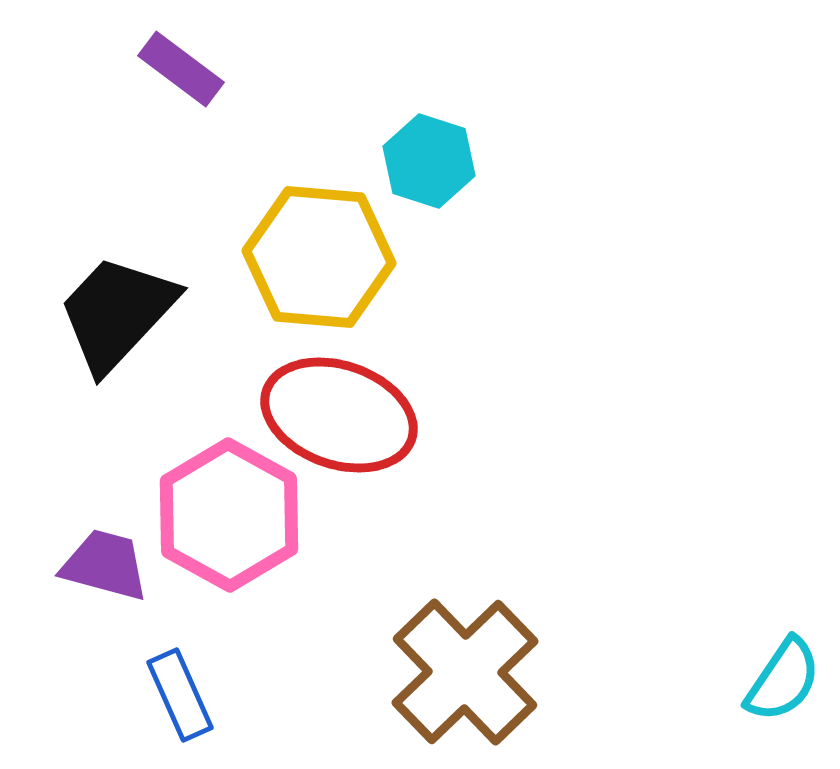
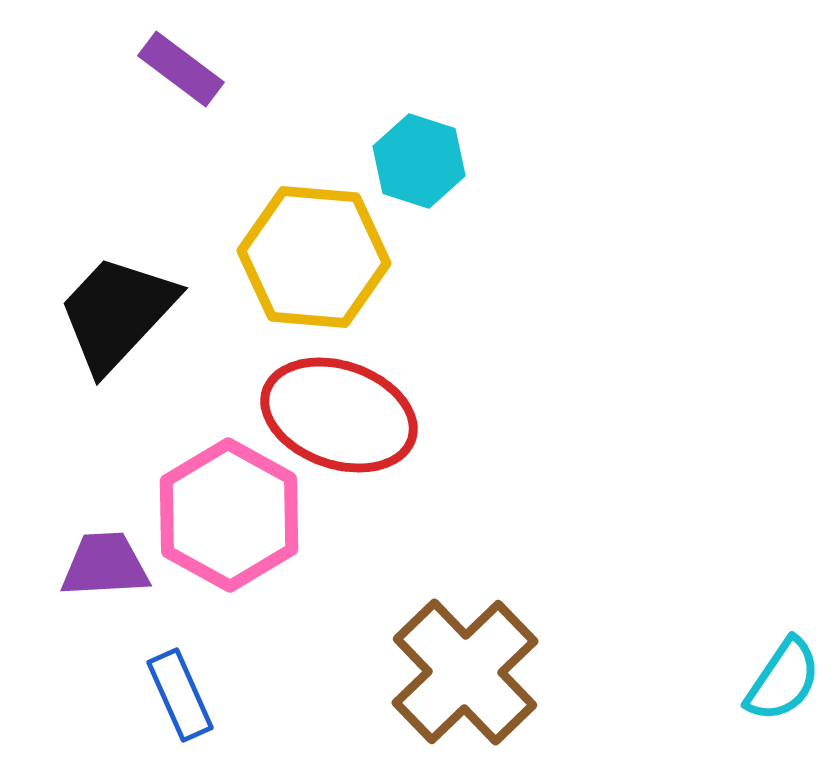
cyan hexagon: moved 10 px left
yellow hexagon: moved 5 px left
purple trapezoid: rotated 18 degrees counterclockwise
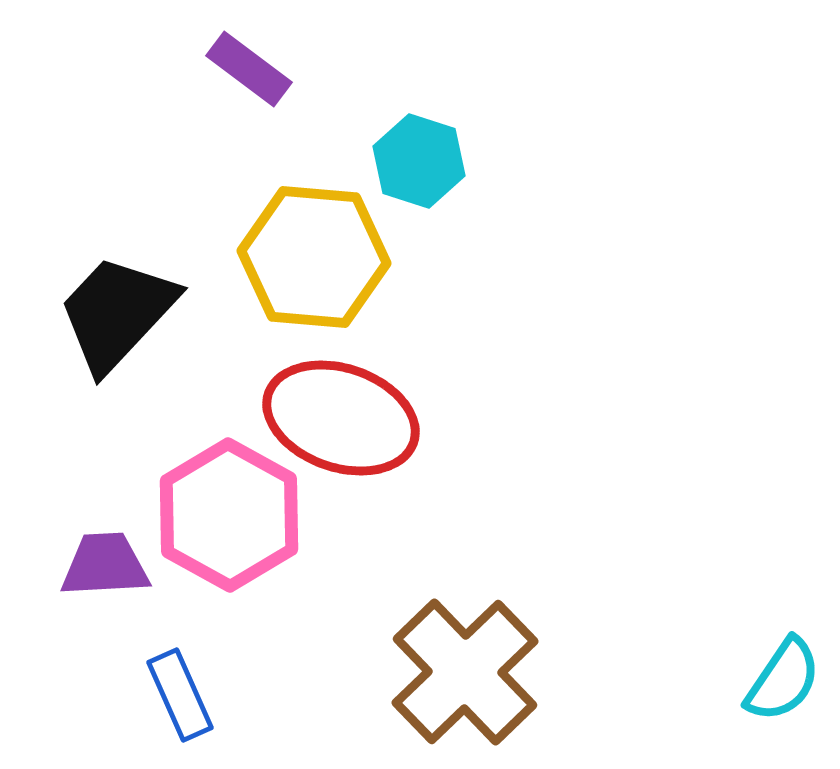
purple rectangle: moved 68 px right
red ellipse: moved 2 px right, 3 px down
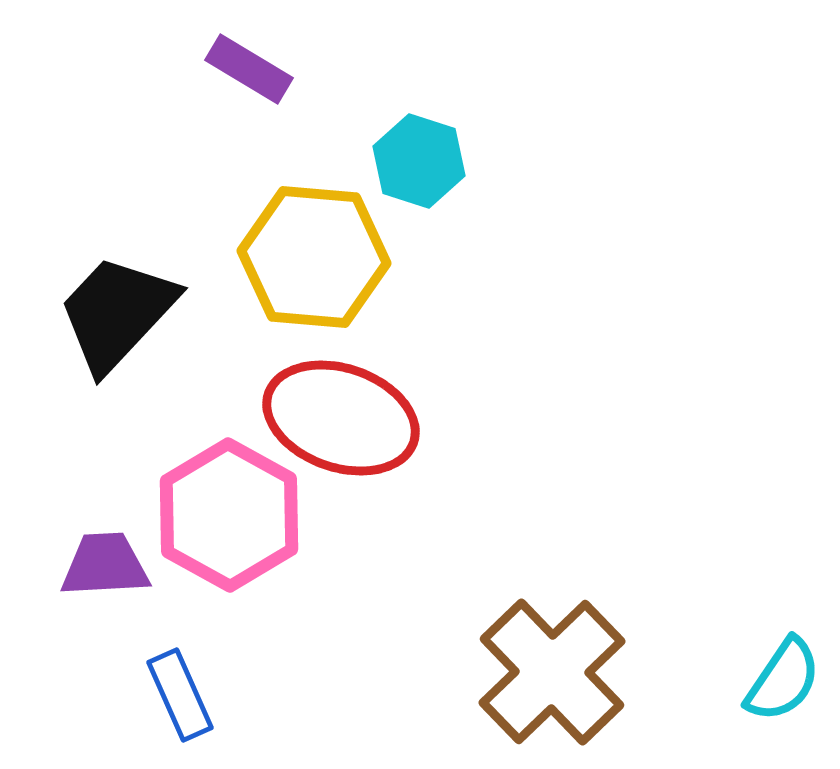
purple rectangle: rotated 6 degrees counterclockwise
brown cross: moved 87 px right
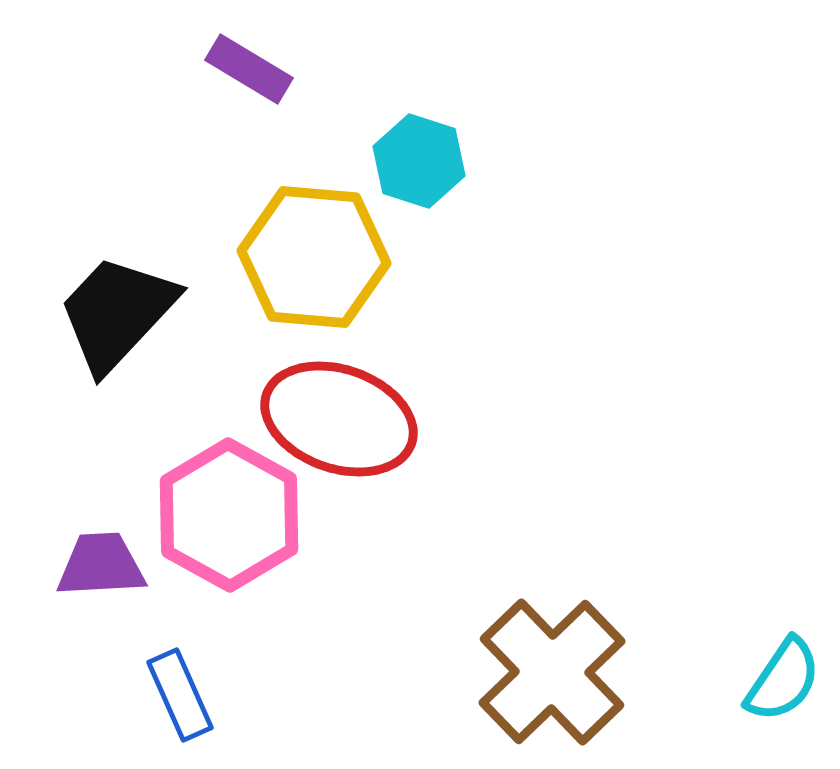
red ellipse: moved 2 px left, 1 px down
purple trapezoid: moved 4 px left
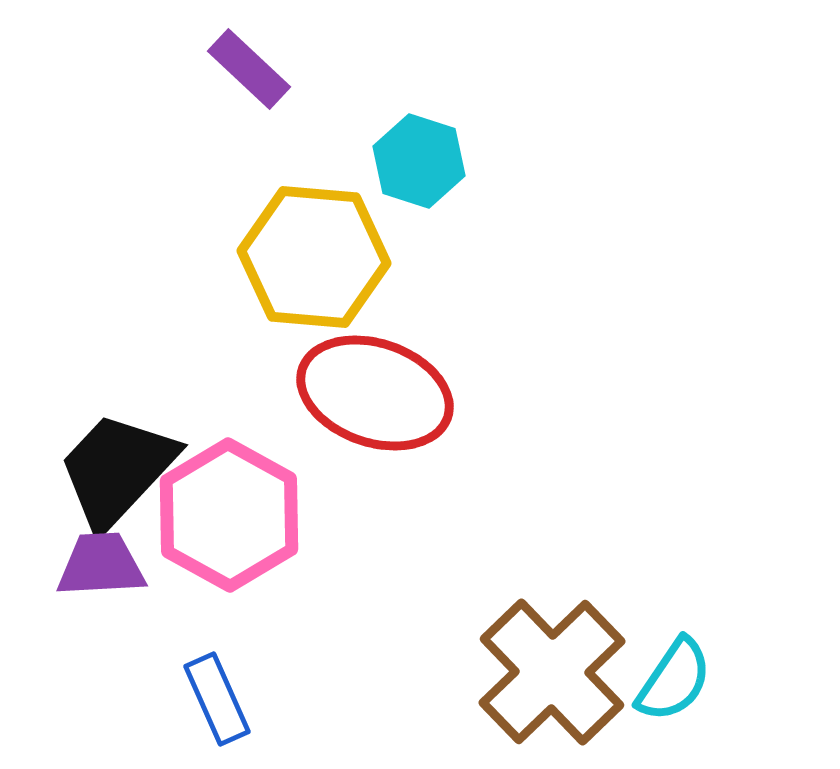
purple rectangle: rotated 12 degrees clockwise
black trapezoid: moved 157 px down
red ellipse: moved 36 px right, 26 px up
cyan semicircle: moved 109 px left
blue rectangle: moved 37 px right, 4 px down
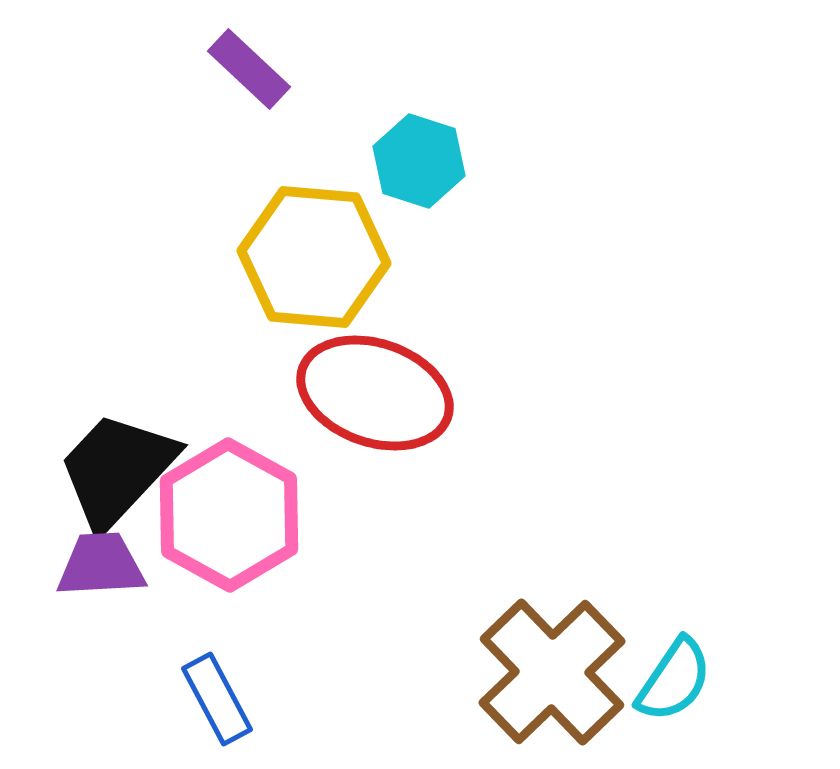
blue rectangle: rotated 4 degrees counterclockwise
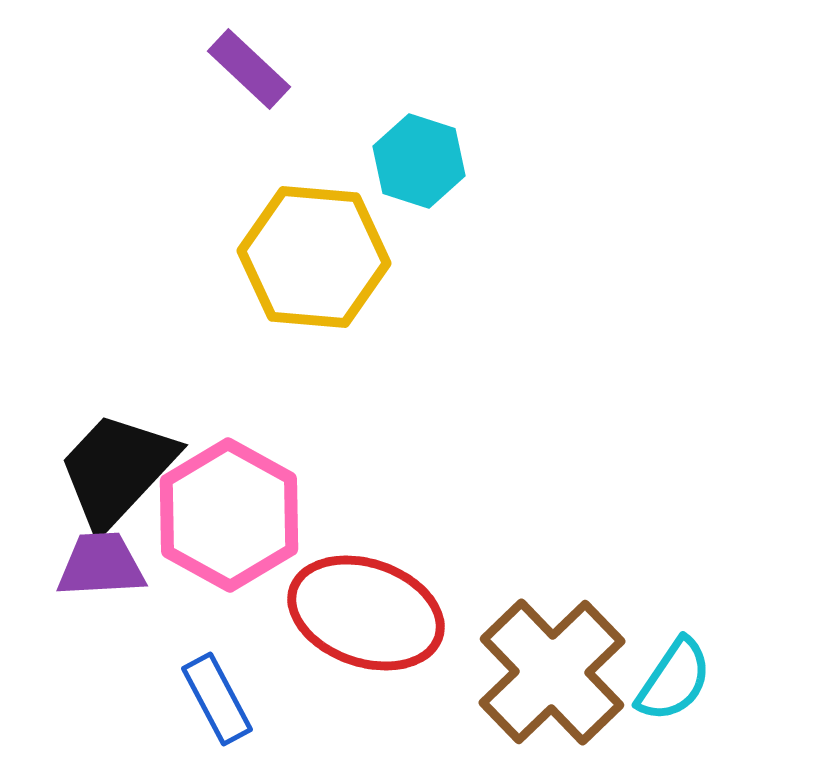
red ellipse: moved 9 px left, 220 px down
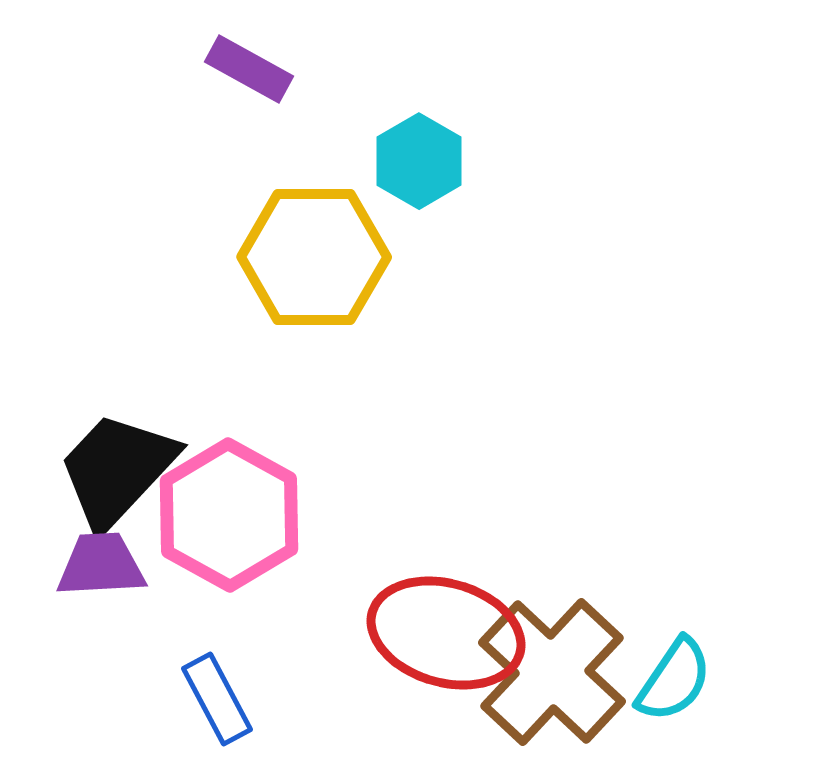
purple rectangle: rotated 14 degrees counterclockwise
cyan hexagon: rotated 12 degrees clockwise
yellow hexagon: rotated 5 degrees counterclockwise
red ellipse: moved 80 px right, 20 px down; rotated 3 degrees counterclockwise
brown cross: rotated 3 degrees counterclockwise
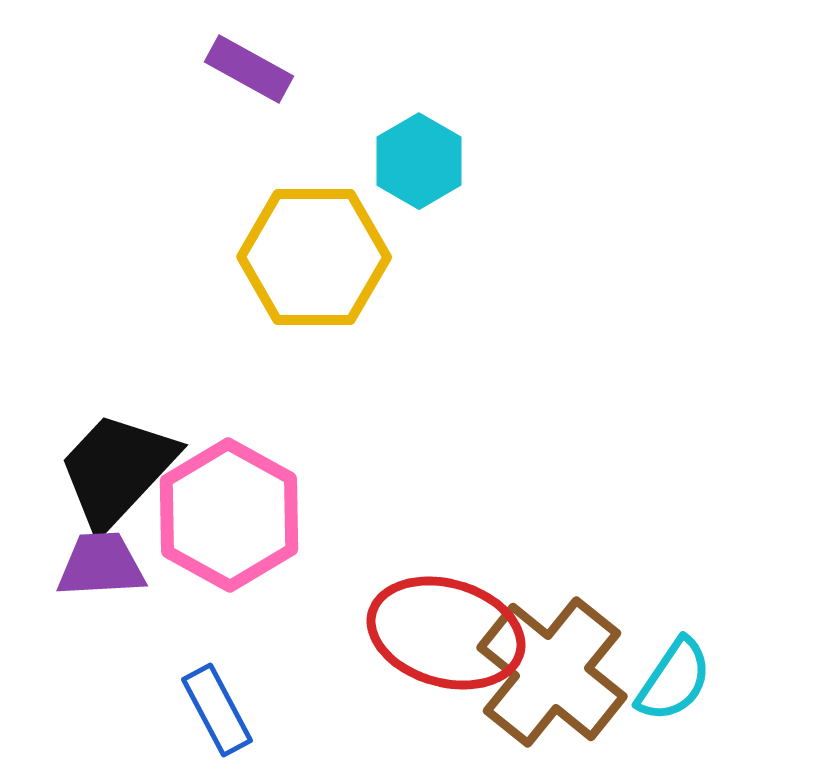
brown cross: rotated 4 degrees counterclockwise
blue rectangle: moved 11 px down
